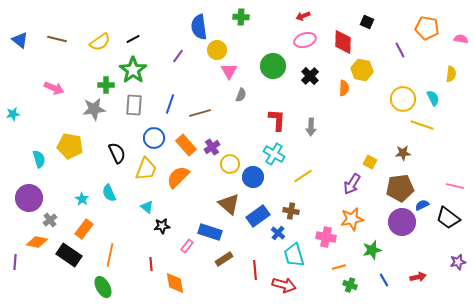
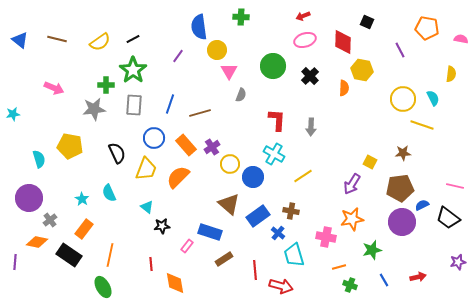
red arrow at (284, 285): moved 3 px left, 1 px down
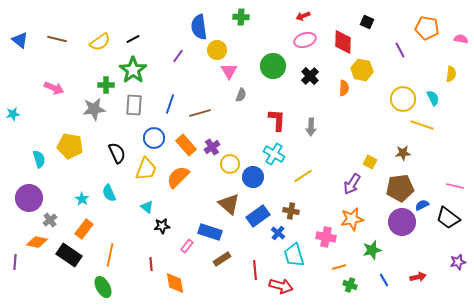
brown rectangle at (224, 259): moved 2 px left
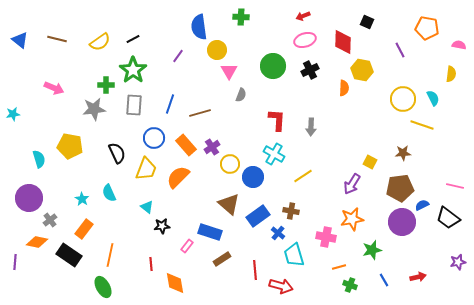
pink semicircle at (461, 39): moved 2 px left, 6 px down
black cross at (310, 76): moved 6 px up; rotated 18 degrees clockwise
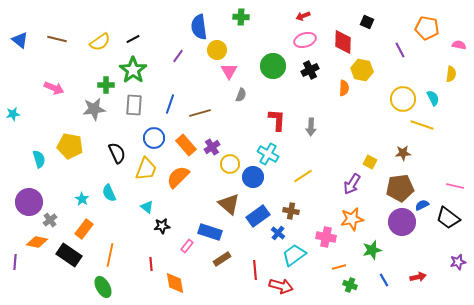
cyan cross at (274, 154): moved 6 px left
purple circle at (29, 198): moved 4 px down
cyan trapezoid at (294, 255): rotated 70 degrees clockwise
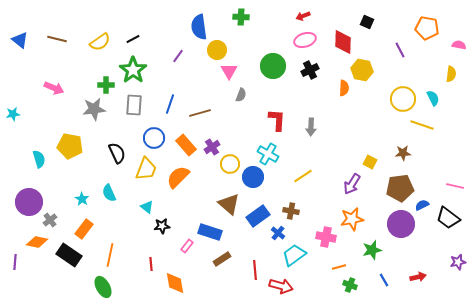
purple circle at (402, 222): moved 1 px left, 2 px down
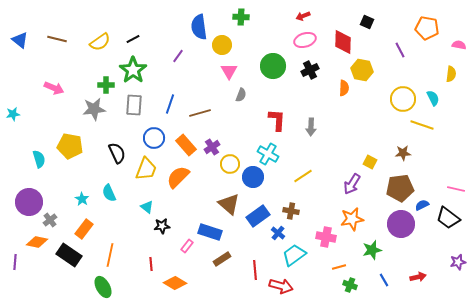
yellow circle at (217, 50): moved 5 px right, 5 px up
pink line at (455, 186): moved 1 px right, 3 px down
orange diamond at (175, 283): rotated 50 degrees counterclockwise
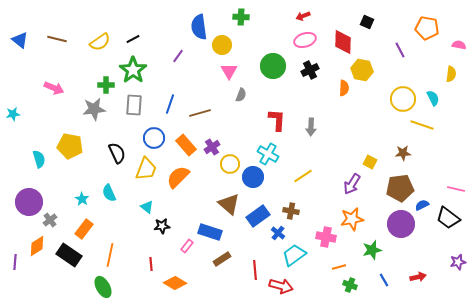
orange diamond at (37, 242): moved 4 px down; rotated 45 degrees counterclockwise
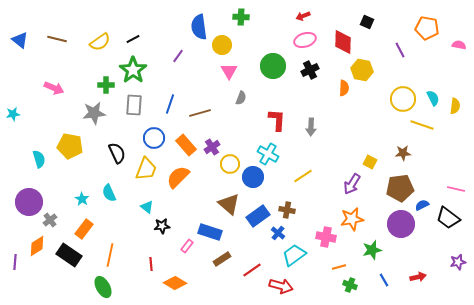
yellow semicircle at (451, 74): moved 4 px right, 32 px down
gray semicircle at (241, 95): moved 3 px down
gray star at (94, 109): moved 4 px down
brown cross at (291, 211): moved 4 px left, 1 px up
red line at (255, 270): moved 3 px left; rotated 60 degrees clockwise
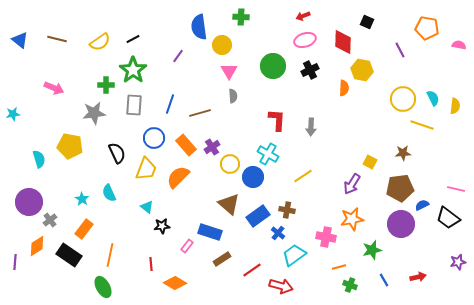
gray semicircle at (241, 98): moved 8 px left, 2 px up; rotated 24 degrees counterclockwise
